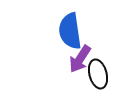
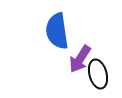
blue semicircle: moved 13 px left
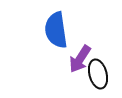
blue semicircle: moved 1 px left, 1 px up
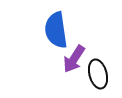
purple arrow: moved 6 px left
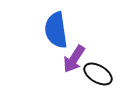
black ellipse: rotated 44 degrees counterclockwise
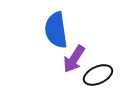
black ellipse: moved 1 px down; rotated 56 degrees counterclockwise
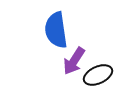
purple arrow: moved 2 px down
